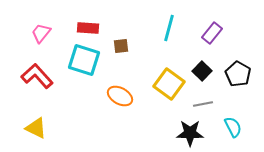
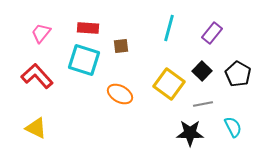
orange ellipse: moved 2 px up
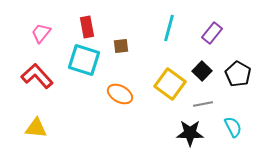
red rectangle: moved 1 px left, 1 px up; rotated 75 degrees clockwise
yellow square: moved 1 px right
yellow triangle: rotated 20 degrees counterclockwise
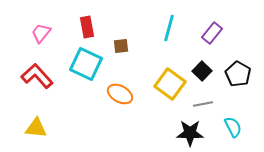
cyan square: moved 2 px right, 4 px down; rotated 8 degrees clockwise
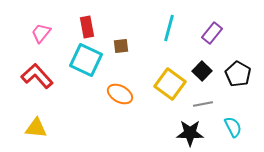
cyan square: moved 4 px up
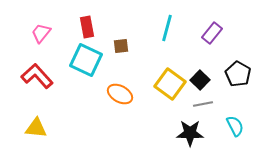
cyan line: moved 2 px left
black square: moved 2 px left, 9 px down
cyan semicircle: moved 2 px right, 1 px up
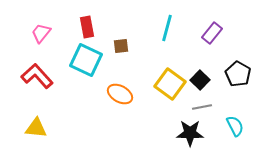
gray line: moved 1 px left, 3 px down
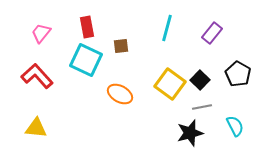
black star: rotated 16 degrees counterclockwise
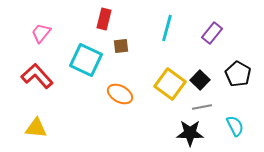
red rectangle: moved 17 px right, 8 px up; rotated 25 degrees clockwise
black star: rotated 16 degrees clockwise
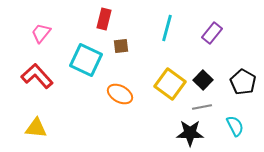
black pentagon: moved 5 px right, 8 px down
black square: moved 3 px right
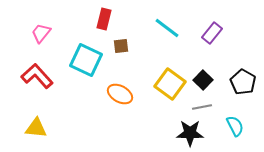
cyan line: rotated 68 degrees counterclockwise
